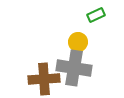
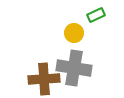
yellow circle: moved 4 px left, 9 px up
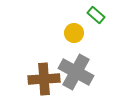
green rectangle: rotated 66 degrees clockwise
gray cross: moved 2 px right, 4 px down; rotated 20 degrees clockwise
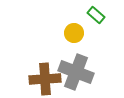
gray cross: rotated 8 degrees counterclockwise
brown cross: moved 1 px right
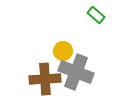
yellow circle: moved 11 px left, 18 px down
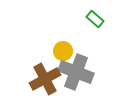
green rectangle: moved 1 px left, 4 px down
brown cross: rotated 24 degrees counterclockwise
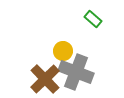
green rectangle: moved 2 px left
brown cross: rotated 16 degrees counterclockwise
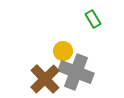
green rectangle: rotated 18 degrees clockwise
